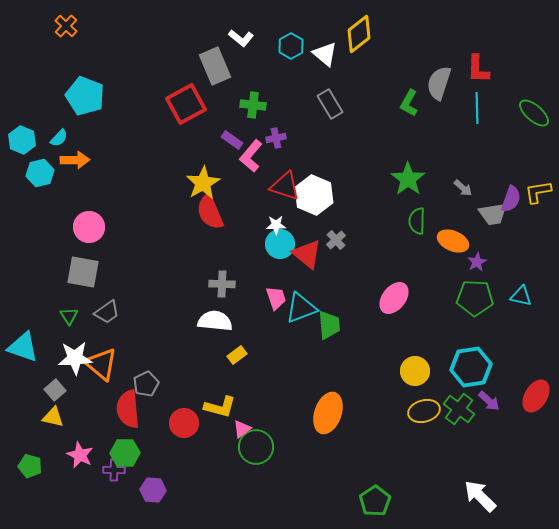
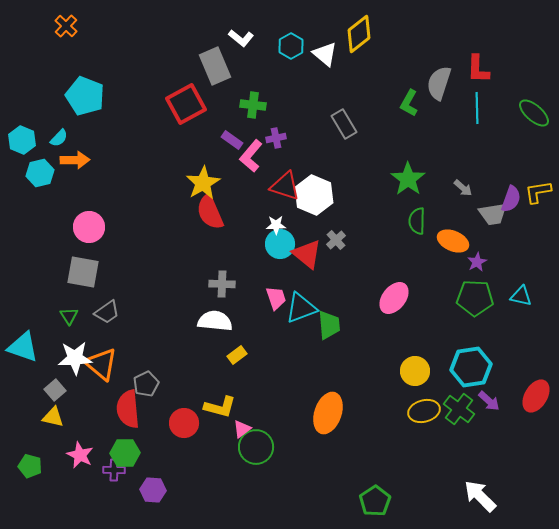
gray rectangle at (330, 104): moved 14 px right, 20 px down
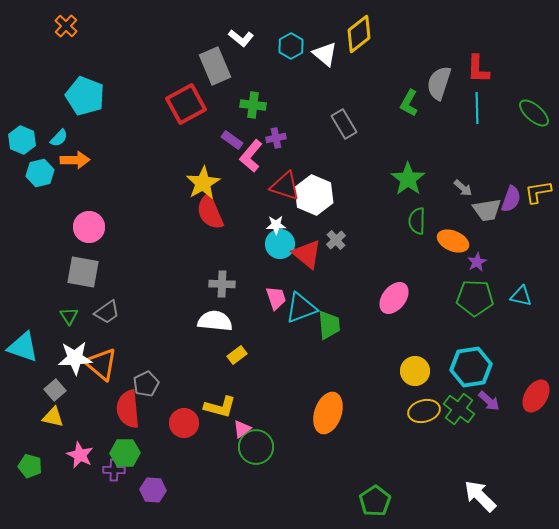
gray trapezoid at (493, 214): moved 6 px left, 4 px up
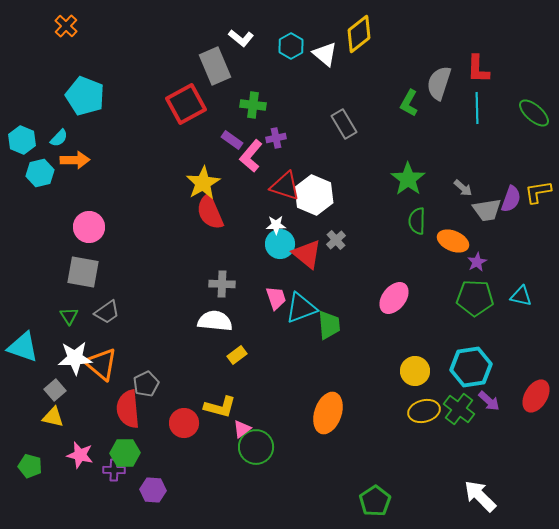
pink star at (80, 455): rotated 12 degrees counterclockwise
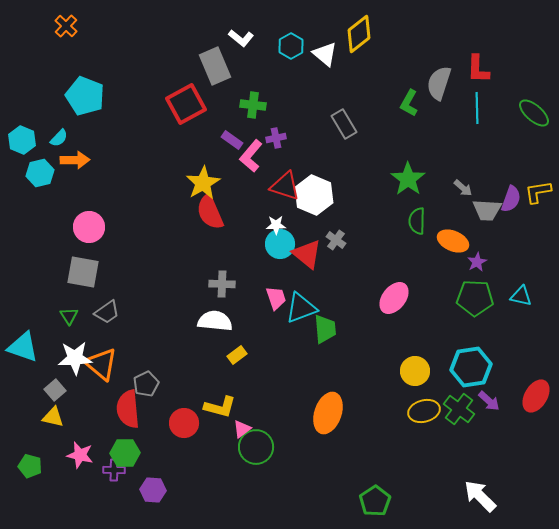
gray trapezoid at (487, 210): rotated 12 degrees clockwise
gray cross at (336, 240): rotated 12 degrees counterclockwise
green trapezoid at (329, 325): moved 4 px left, 4 px down
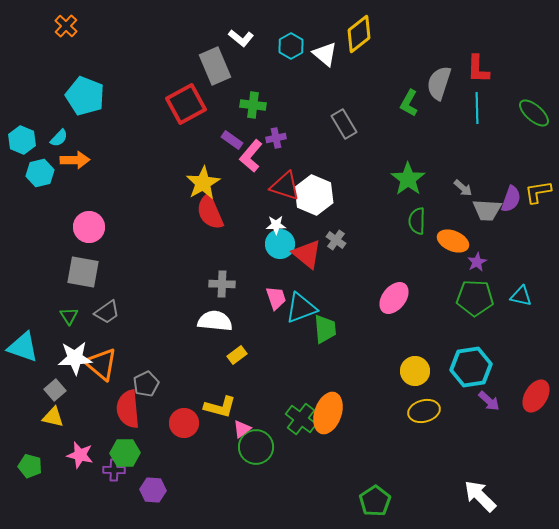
green cross at (459, 409): moved 158 px left, 10 px down
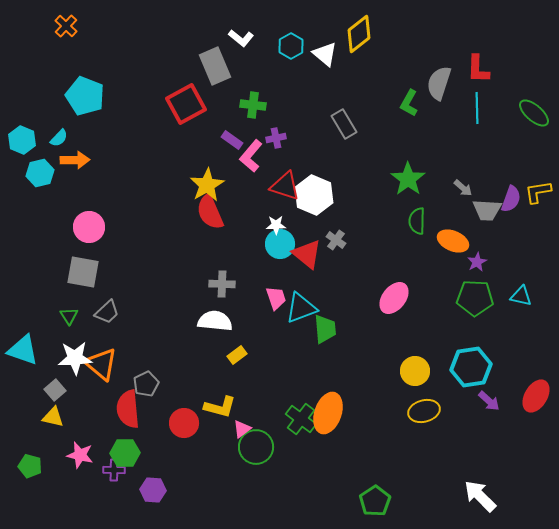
yellow star at (203, 183): moved 4 px right, 2 px down
gray trapezoid at (107, 312): rotated 8 degrees counterclockwise
cyan triangle at (23, 347): moved 3 px down
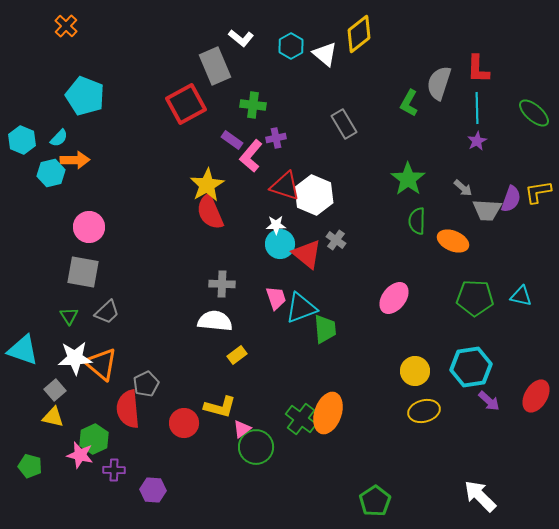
cyan hexagon at (40, 173): moved 11 px right
purple star at (477, 262): moved 121 px up
green hexagon at (125, 453): moved 31 px left, 14 px up; rotated 24 degrees counterclockwise
